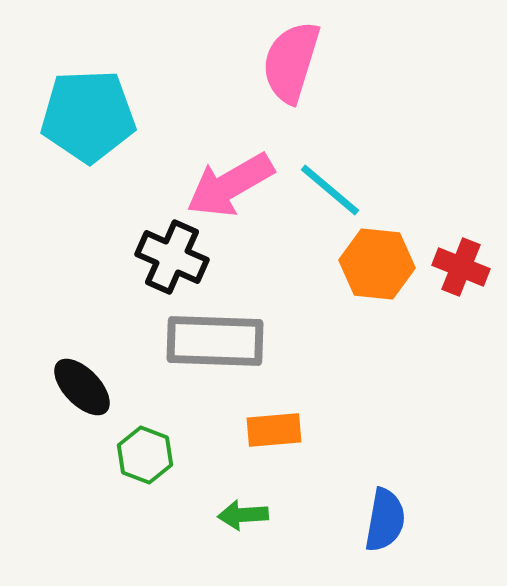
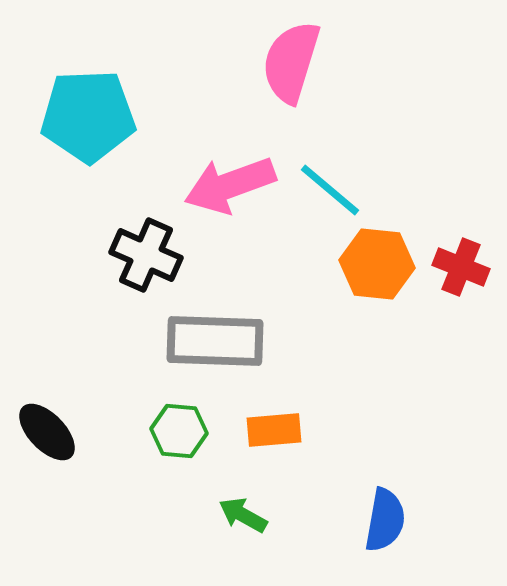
pink arrow: rotated 10 degrees clockwise
black cross: moved 26 px left, 2 px up
black ellipse: moved 35 px left, 45 px down
green hexagon: moved 34 px right, 24 px up; rotated 16 degrees counterclockwise
green arrow: rotated 33 degrees clockwise
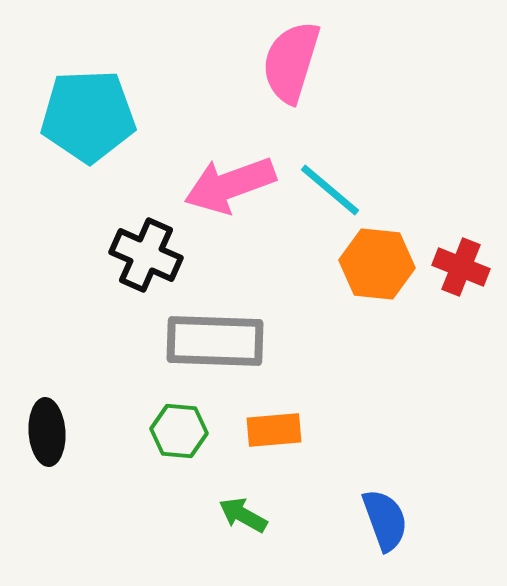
black ellipse: rotated 40 degrees clockwise
blue semicircle: rotated 30 degrees counterclockwise
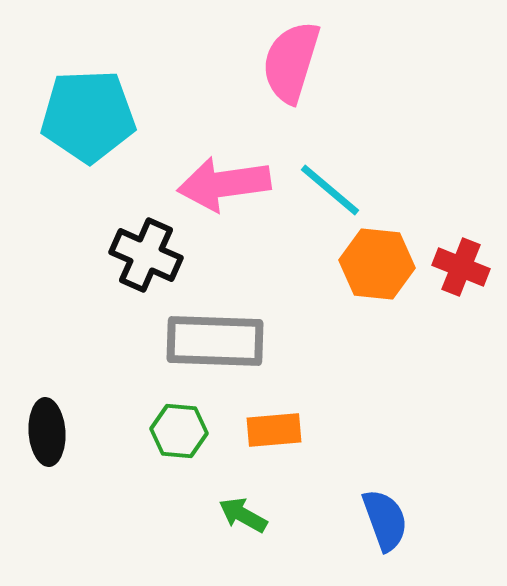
pink arrow: moved 6 px left, 1 px up; rotated 12 degrees clockwise
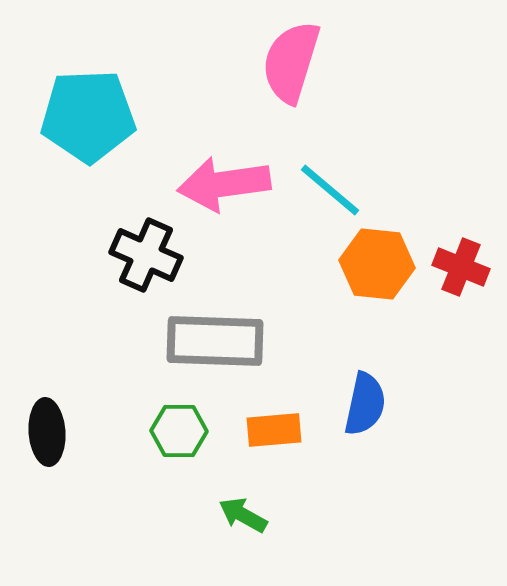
green hexagon: rotated 4 degrees counterclockwise
blue semicircle: moved 20 px left, 116 px up; rotated 32 degrees clockwise
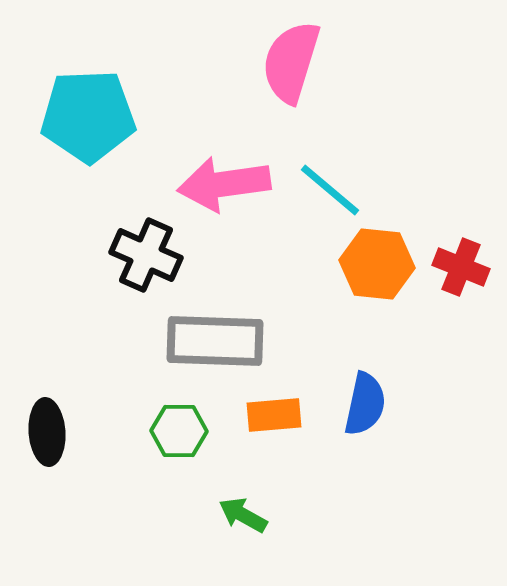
orange rectangle: moved 15 px up
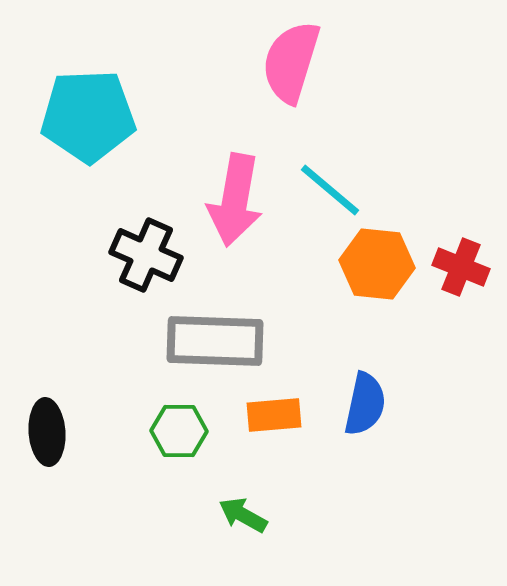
pink arrow: moved 11 px right, 16 px down; rotated 72 degrees counterclockwise
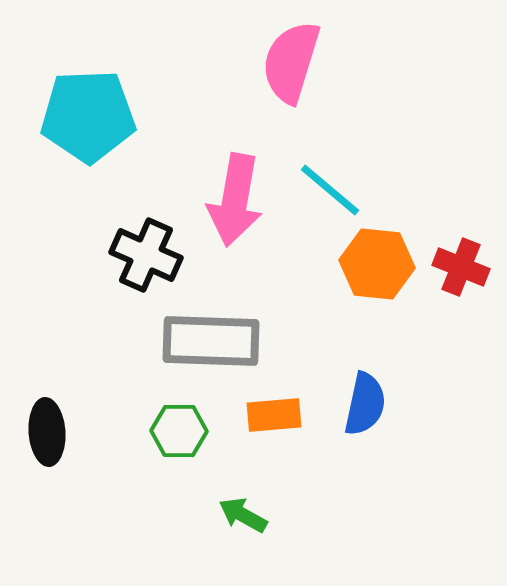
gray rectangle: moved 4 px left
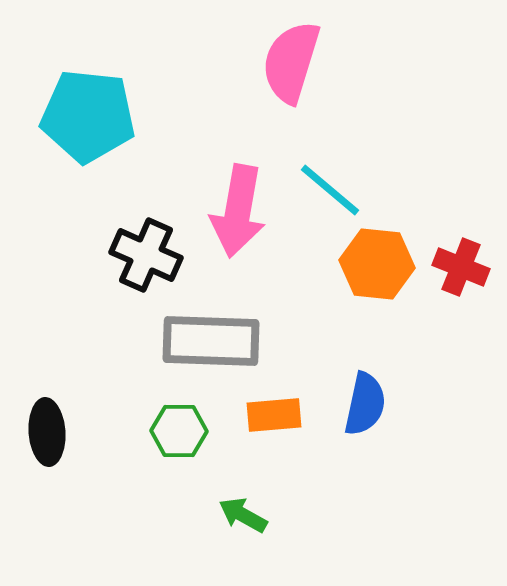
cyan pentagon: rotated 8 degrees clockwise
pink arrow: moved 3 px right, 11 px down
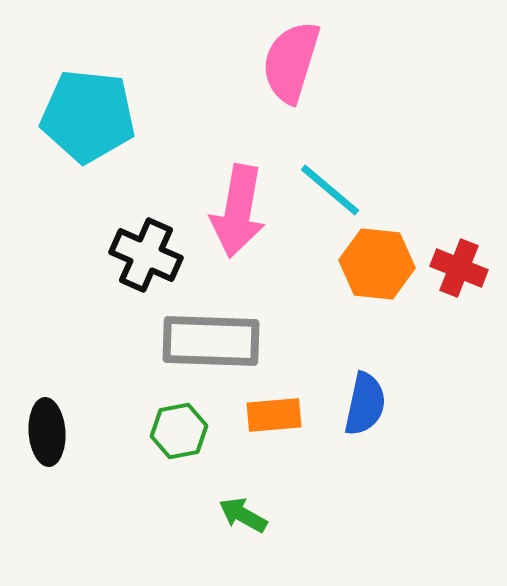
red cross: moved 2 px left, 1 px down
green hexagon: rotated 12 degrees counterclockwise
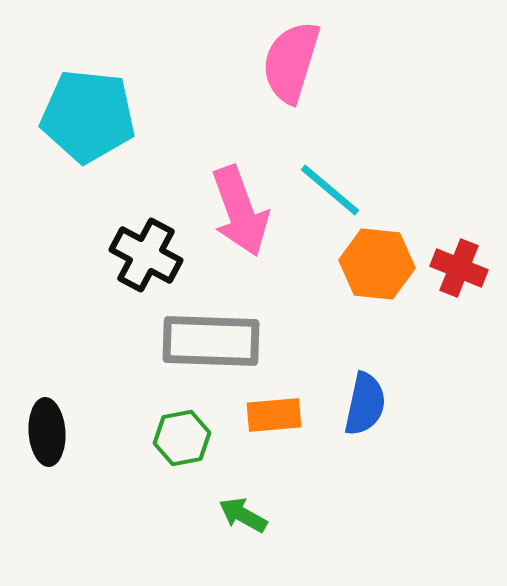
pink arrow: moved 2 px right; rotated 30 degrees counterclockwise
black cross: rotated 4 degrees clockwise
green hexagon: moved 3 px right, 7 px down
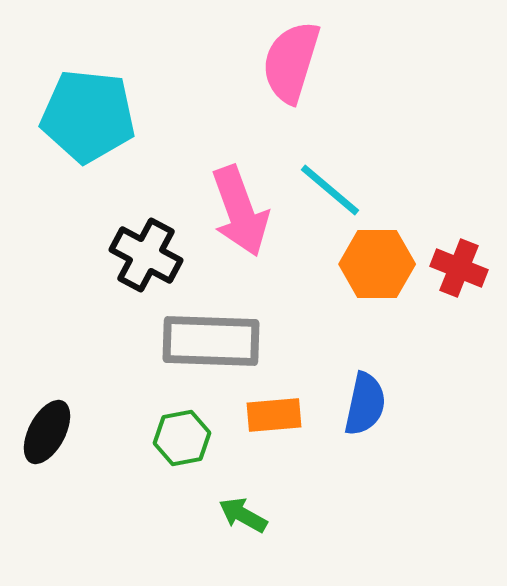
orange hexagon: rotated 6 degrees counterclockwise
black ellipse: rotated 32 degrees clockwise
